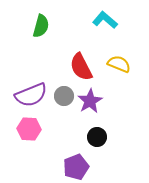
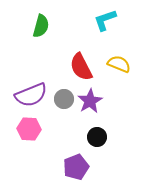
cyan L-shape: rotated 60 degrees counterclockwise
gray circle: moved 3 px down
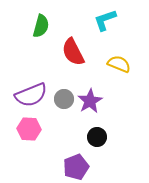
red semicircle: moved 8 px left, 15 px up
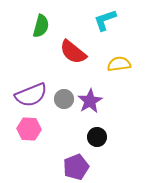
red semicircle: rotated 24 degrees counterclockwise
yellow semicircle: rotated 30 degrees counterclockwise
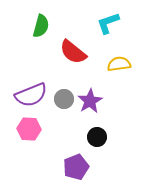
cyan L-shape: moved 3 px right, 3 px down
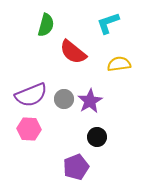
green semicircle: moved 5 px right, 1 px up
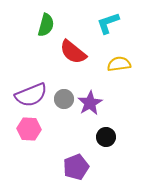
purple star: moved 2 px down
black circle: moved 9 px right
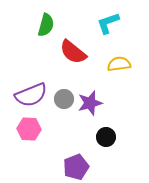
purple star: rotated 15 degrees clockwise
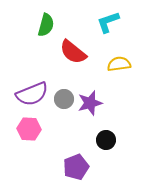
cyan L-shape: moved 1 px up
purple semicircle: moved 1 px right, 1 px up
black circle: moved 3 px down
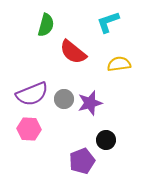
purple pentagon: moved 6 px right, 6 px up
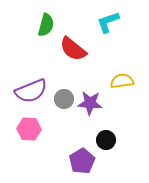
red semicircle: moved 3 px up
yellow semicircle: moved 3 px right, 17 px down
purple semicircle: moved 1 px left, 3 px up
purple star: rotated 20 degrees clockwise
purple pentagon: rotated 10 degrees counterclockwise
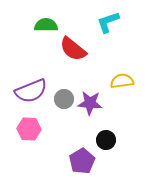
green semicircle: rotated 105 degrees counterclockwise
